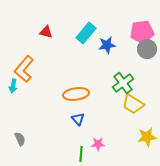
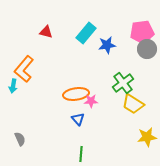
pink star: moved 7 px left, 43 px up
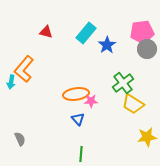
blue star: rotated 24 degrees counterclockwise
cyan arrow: moved 2 px left, 4 px up
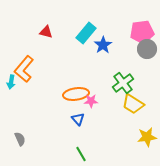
blue star: moved 4 px left
green line: rotated 35 degrees counterclockwise
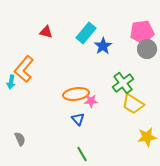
blue star: moved 1 px down
green line: moved 1 px right
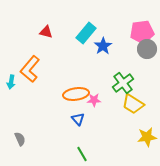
orange L-shape: moved 6 px right
pink star: moved 3 px right, 1 px up
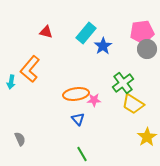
yellow star: rotated 24 degrees counterclockwise
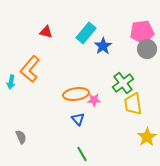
yellow trapezoid: rotated 50 degrees clockwise
gray semicircle: moved 1 px right, 2 px up
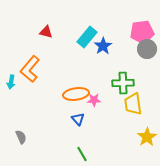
cyan rectangle: moved 1 px right, 4 px down
green cross: rotated 35 degrees clockwise
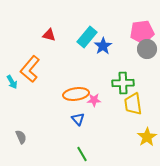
red triangle: moved 3 px right, 3 px down
cyan arrow: moved 1 px right; rotated 40 degrees counterclockwise
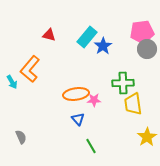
green line: moved 9 px right, 8 px up
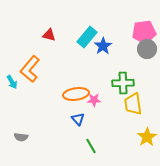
pink pentagon: moved 2 px right
gray semicircle: rotated 120 degrees clockwise
